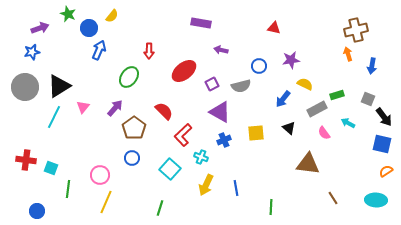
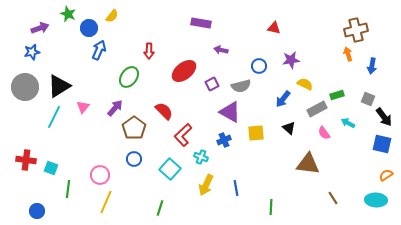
purple triangle at (220, 112): moved 10 px right
blue circle at (132, 158): moved 2 px right, 1 px down
orange semicircle at (386, 171): moved 4 px down
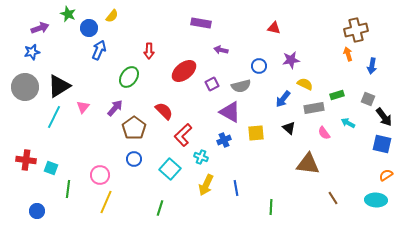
gray rectangle at (317, 109): moved 3 px left, 1 px up; rotated 18 degrees clockwise
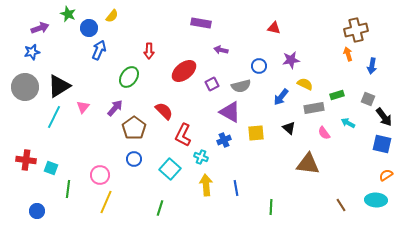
blue arrow at (283, 99): moved 2 px left, 2 px up
red L-shape at (183, 135): rotated 20 degrees counterclockwise
yellow arrow at (206, 185): rotated 150 degrees clockwise
brown line at (333, 198): moved 8 px right, 7 px down
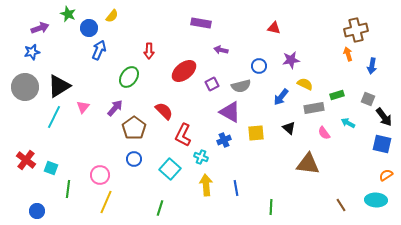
red cross at (26, 160): rotated 30 degrees clockwise
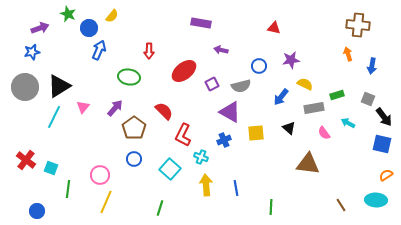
brown cross at (356, 30): moved 2 px right, 5 px up; rotated 20 degrees clockwise
green ellipse at (129, 77): rotated 65 degrees clockwise
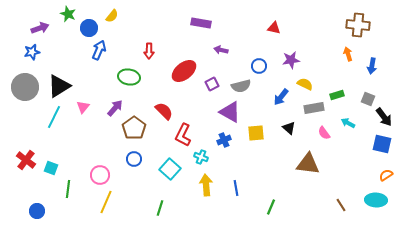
green line at (271, 207): rotated 21 degrees clockwise
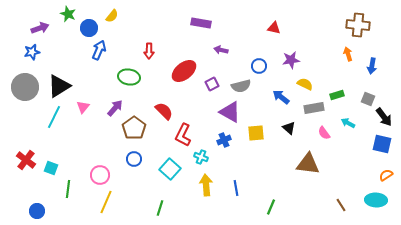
blue arrow at (281, 97): rotated 90 degrees clockwise
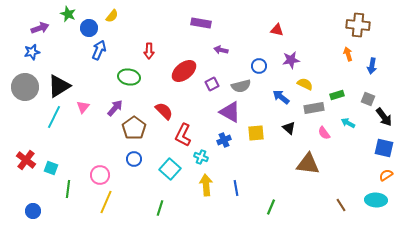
red triangle at (274, 28): moved 3 px right, 2 px down
blue square at (382, 144): moved 2 px right, 4 px down
blue circle at (37, 211): moved 4 px left
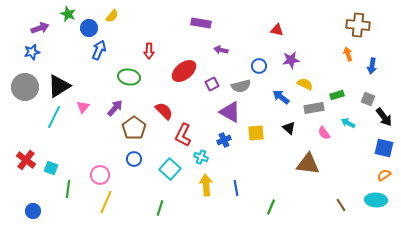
orange semicircle at (386, 175): moved 2 px left
